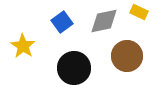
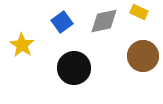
yellow star: moved 1 px left, 1 px up
brown circle: moved 16 px right
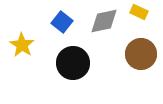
blue square: rotated 15 degrees counterclockwise
brown circle: moved 2 px left, 2 px up
black circle: moved 1 px left, 5 px up
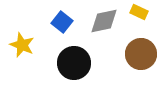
yellow star: rotated 10 degrees counterclockwise
black circle: moved 1 px right
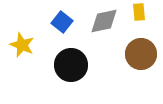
yellow rectangle: rotated 60 degrees clockwise
black circle: moved 3 px left, 2 px down
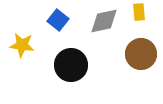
blue square: moved 4 px left, 2 px up
yellow star: rotated 15 degrees counterclockwise
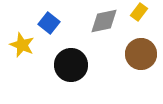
yellow rectangle: rotated 42 degrees clockwise
blue square: moved 9 px left, 3 px down
yellow star: rotated 15 degrees clockwise
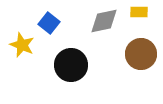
yellow rectangle: rotated 54 degrees clockwise
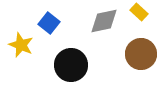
yellow rectangle: rotated 42 degrees clockwise
yellow star: moved 1 px left
